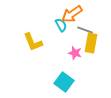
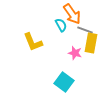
orange arrow: rotated 90 degrees counterclockwise
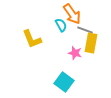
yellow L-shape: moved 1 px left, 3 px up
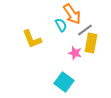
gray line: rotated 56 degrees counterclockwise
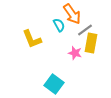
cyan semicircle: moved 2 px left
cyan square: moved 10 px left, 2 px down
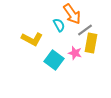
yellow L-shape: rotated 40 degrees counterclockwise
cyan square: moved 24 px up
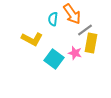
cyan semicircle: moved 6 px left, 6 px up; rotated 144 degrees counterclockwise
cyan square: moved 1 px up
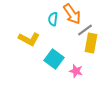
yellow L-shape: moved 3 px left
pink star: moved 1 px right, 18 px down
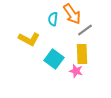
yellow rectangle: moved 9 px left, 11 px down; rotated 12 degrees counterclockwise
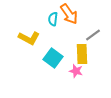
orange arrow: moved 3 px left
gray line: moved 8 px right, 5 px down
yellow L-shape: moved 1 px up
cyan square: moved 1 px left, 1 px up
